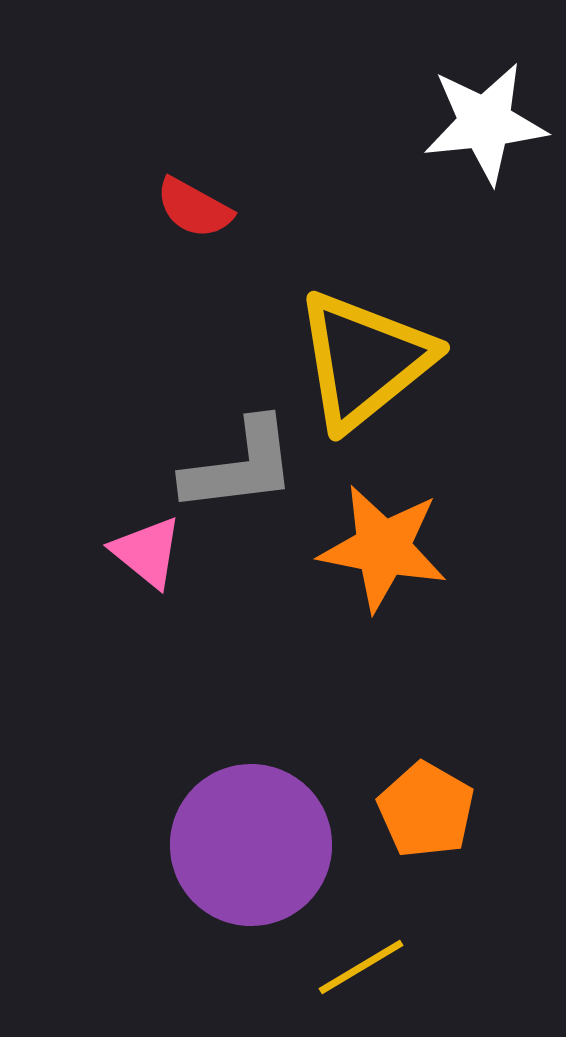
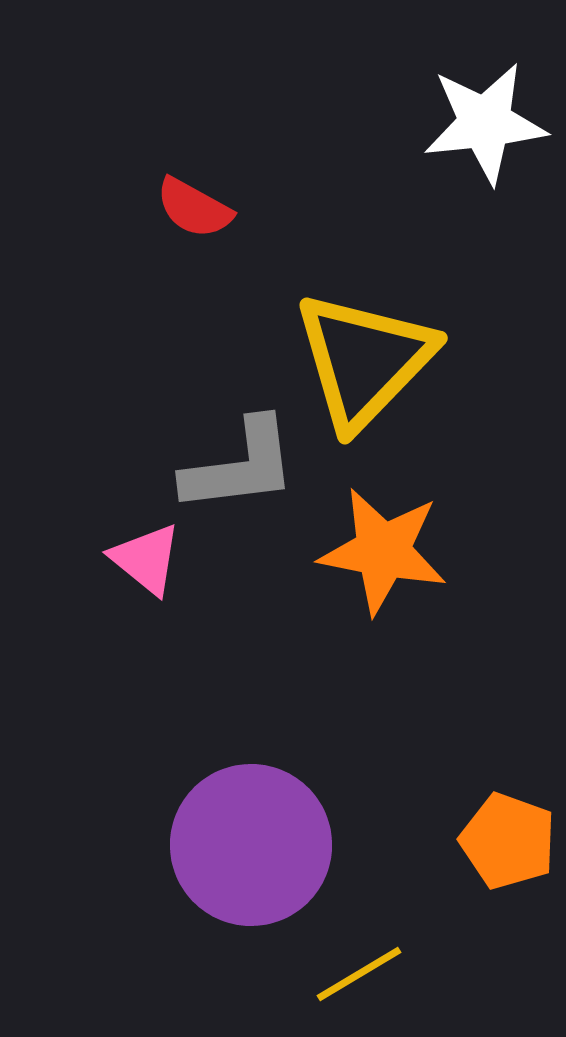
yellow triangle: rotated 7 degrees counterclockwise
orange star: moved 3 px down
pink triangle: moved 1 px left, 7 px down
orange pentagon: moved 82 px right, 31 px down; rotated 10 degrees counterclockwise
yellow line: moved 2 px left, 7 px down
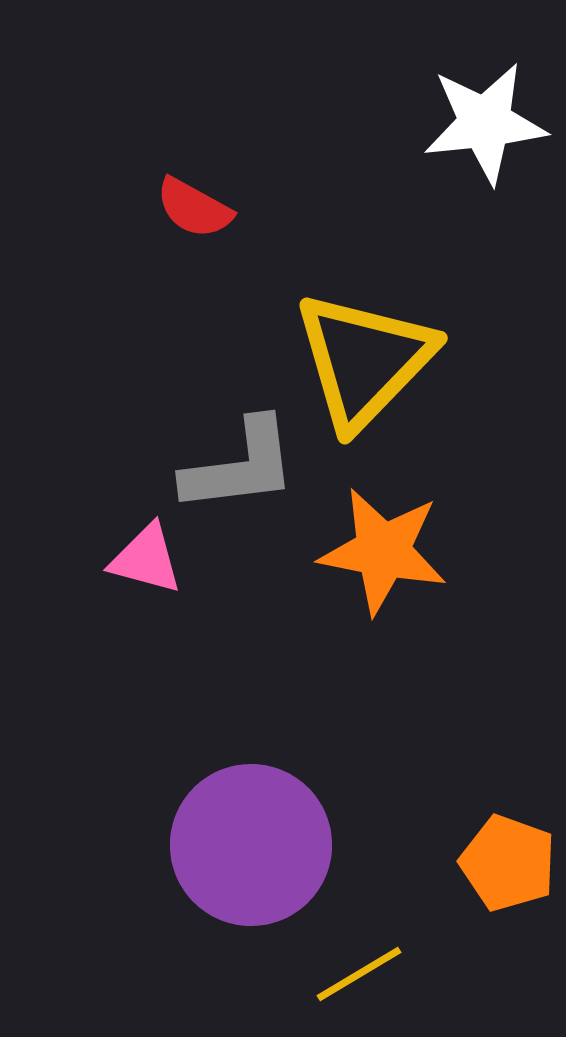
pink triangle: rotated 24 degrees counterclockwise
orange pentagon: moved 22 px down
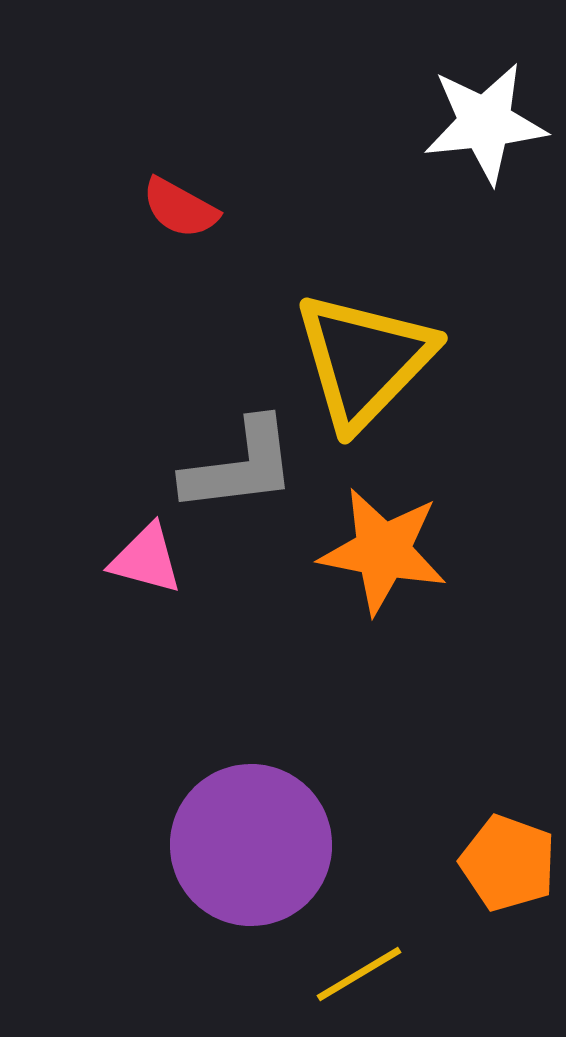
red semicircle: moved 14 px left
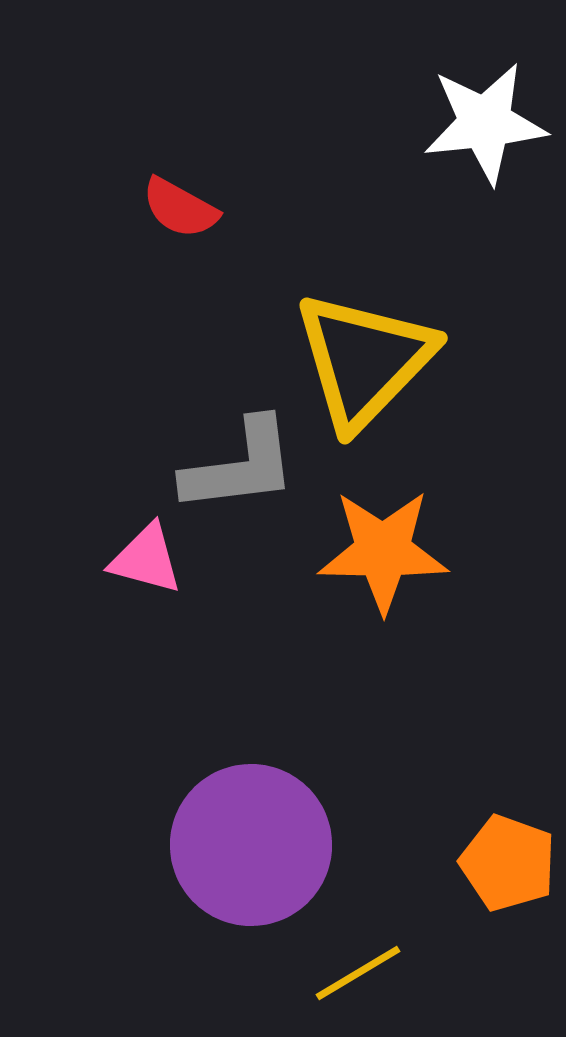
orange star: rotated 10 degrees counterclockwise
yellow line: moved 1 px left, 1 px up
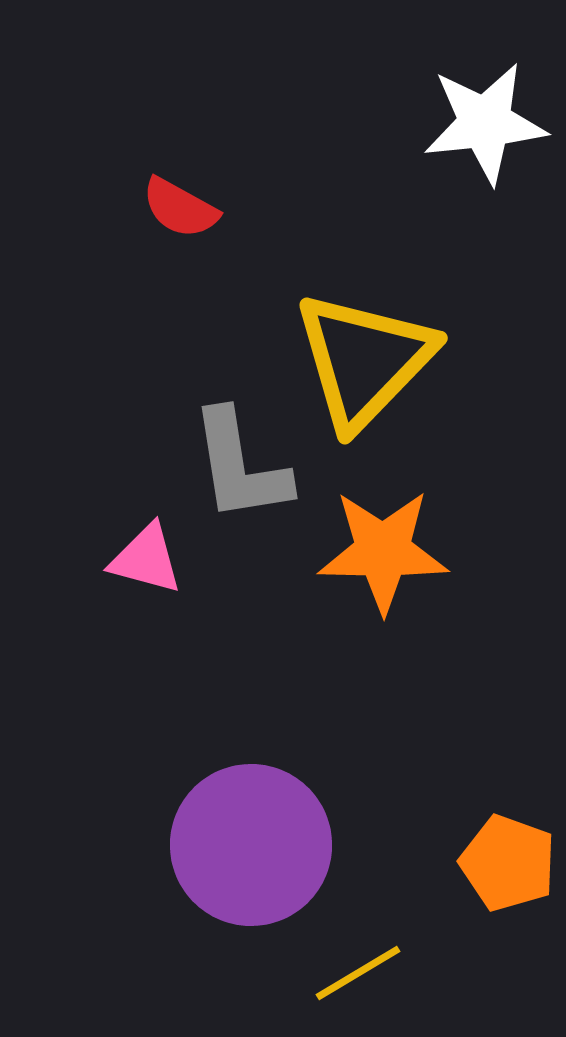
gray L-shape: rotated 88 degrees clockwise
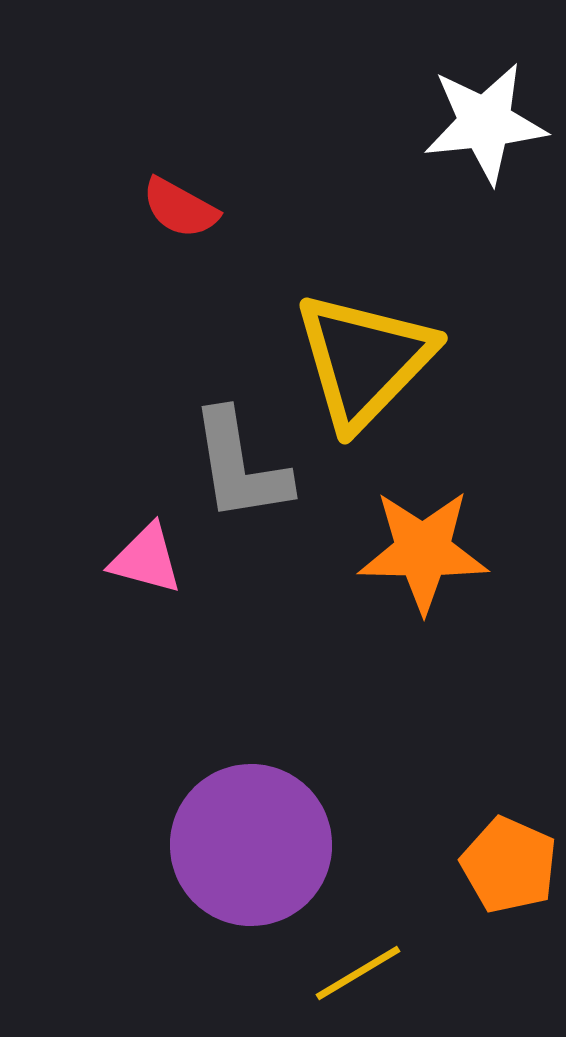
orange star: moved 40 px right
orange pentagon: moved 1 px right, 2 px down; rotated 4 degrees clockwise
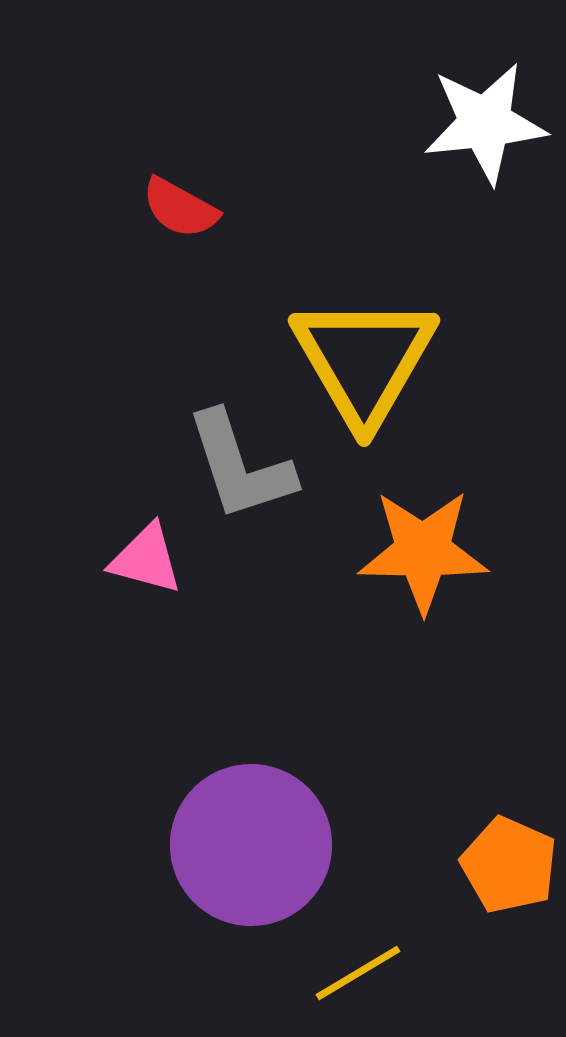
yellow triangle: rotated 14 degrees counterclockwise
gray L-shape: rotated 9 degrees counterclockwise
